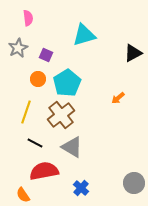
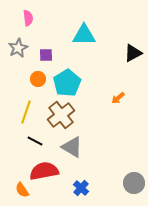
cyan triangle: rotated 15 degrees clockwise
purple square: rotated 24 degrees counterclockwise
black line: moved 2 px up
orange semicircle: moved 1 px left, 5 px up
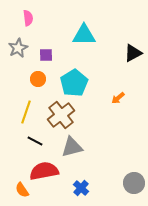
cyan pentagon: moved 7 px right
gray triangle: rotated 45 degrees counterclockwise
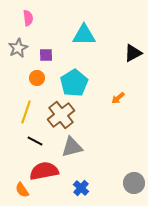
orange circle: moved 1 px left, 1 px up
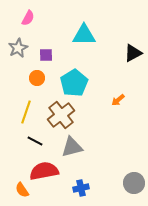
pink semicircle: rotated 35 degrees clockwise
orange arrow: moved 2 px down
blue cross: rotated 35 degrees clockwise
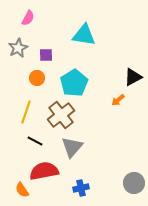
cyan triangle: rotated 10 degrees clockwise
black triangle: moved 24 px down
gray triangle: rotated 35 degrees counterclockwise
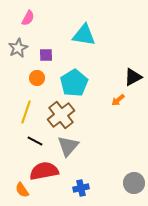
gray triangle: moved 4 px left, 1 px up
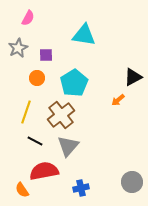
gray circle: moved 2 px left, 1 px up
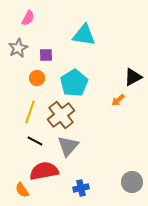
yellow line: moved 4 px right
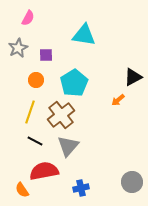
orange circle: moved 1 px left, 2 px down
